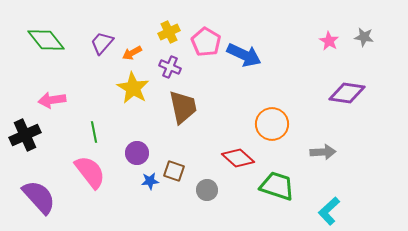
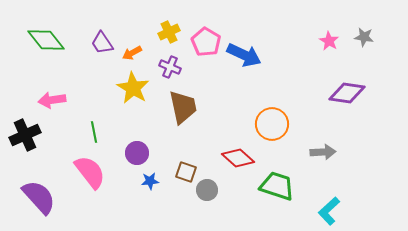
purple trapezoid: rotated 75 degrees counterclockwise
brown square: moved 12 px right, 1 px down
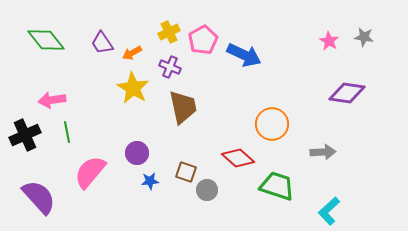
pink pentagon: moved 3 px left, 2 px up; rotated 12 degrees clockwise
green line: moved 27 px left
pink semicircle: rotated 102 degrees counterclockwise
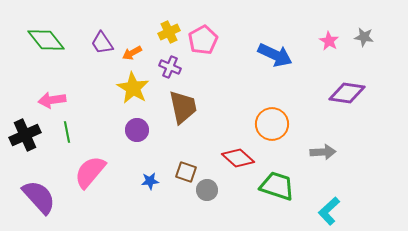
blue arrow: moved 31 px right
purple circle: moved 23 px up
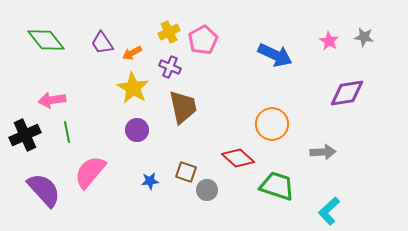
purple diamond: rotated 18 degrees counterclockwise
purple semicircle: moved 5 px right, 7 px up
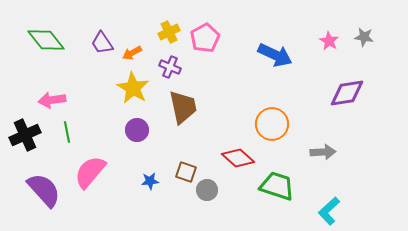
pink pentagon: moved 2 px right, 2 px up
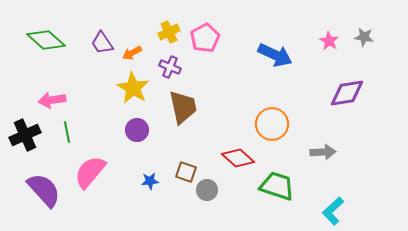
green diamond: rotated 9 degrees counterclockwise
cyan L-shape: moved 4 px right
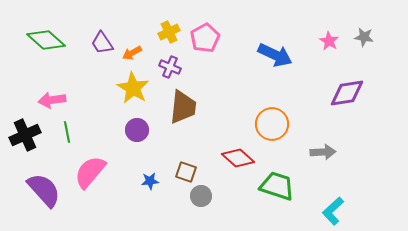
brown trapezoid: rotated 18 degrees clockwise
gray circle: moved 6 px left, 6 px down
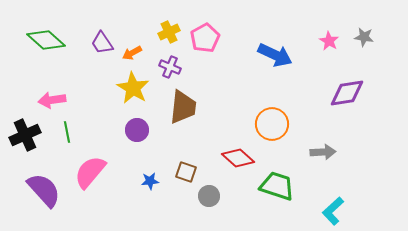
gray circle: moved 8 px right
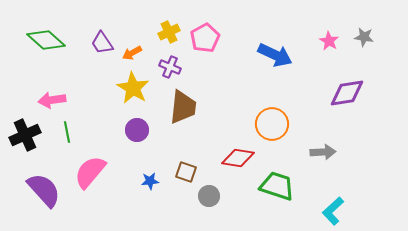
red diamond: rotated 32 degrees counterclockwise
